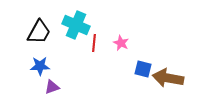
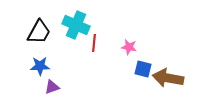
pink star: moved 8 px right, 4 px down; rotated 14 degrees counterclockwise
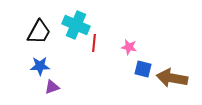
brown arrow: moved 4 px right
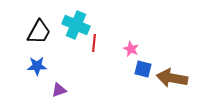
pink star: moved 2 px right, 2 px down; rotated 14 degrees clockwise
blue star: moved 3 px left
purple triangle: moved 7 px right, 3 px down
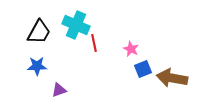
red line: rotated 18 degrees counterclockwise
blue square: rotated 36 degrees counterclockwise
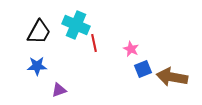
brown arrow: moved 1 px up
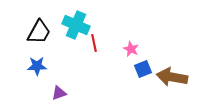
purple triangle: moved 3 px down
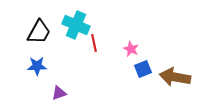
brown arrow: moved 3 px right
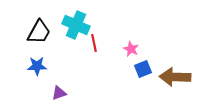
brown arrow: rotated 8 degrees counterclockwise
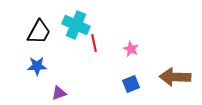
blue square: moved 12 px left, 15 px down
